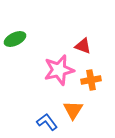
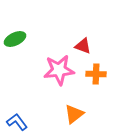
pink star: rotated 8 degrees clockwise
orange cross: moved 5 px right, 6 px up; rotated 12 degrees clockwise
orange triangle: moved 1 px right, 4 px down; rotated 20 degrees clockwise
blue L-shape: moved 30 px left
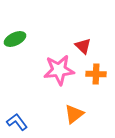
red triangle: rotated 24 degrees clockwise
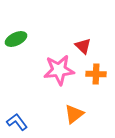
green ellipse: moved 1 px right
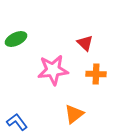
red triangle: moved 2 px right, 3 px up
pink star: moved 6 px left
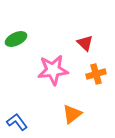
orange cross: rotated 18 degrees counterclockwise
orange triangle: moved 2 px left
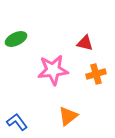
red triangle: rotated 30 degrees counterclockwise
orange triangle: moved 4 px left, 2 px down
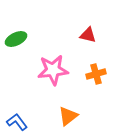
red triangle: moved 3 px right, 8 px up
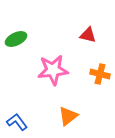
orange cross: moved 4 px right; rotated 30 degrees clockwise
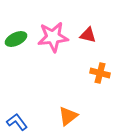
pink star: moved 33 px up
orange cross: moved 1 px up
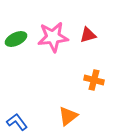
red triangle: rotated 30 degrees counterclockwise
orange cross: moved 6 px left, 7 px down
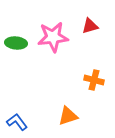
red triangle: moved 2 px right, 9 px up
green ellipse: moved 4 px down; rotated 30 degrees clockwise
orange triangle: rotated 20 degrees clockwise
